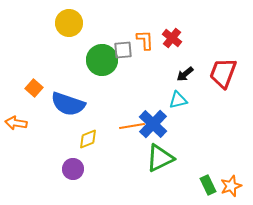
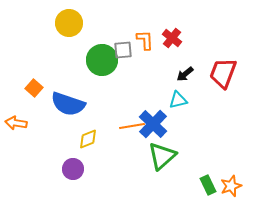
green triangle: moved 2 px right, 2 px up; rotated 16 degrees counterclockwise
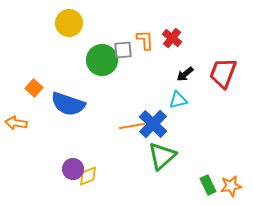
yellow diamond: moved 37 px down
orange star: rotated 10 degrees clockwise
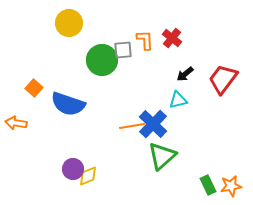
red trapezoid: moved 6 px down; rotated 16 degrees clockwise
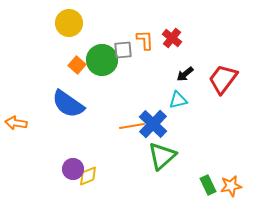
orange square: moved 43 px right, 23 px up
blue semicircle: rotated 16 degrees clockwise
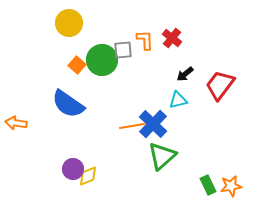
red trapezoid: moved 3 px left, 6 px down
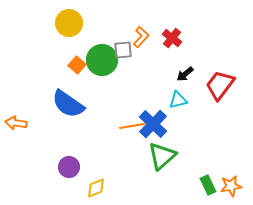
orange L-shape: moved 4 px left, 3 px up; rotated 45 degrees clockwise
purple circle: moved 4 px left, 2 px up
yellow diamond: moved 8 px right, 12 px down
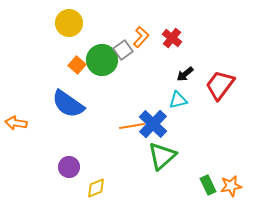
gray square: rotated 30 degrees counterclockwise
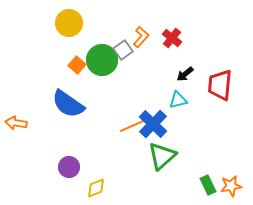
red trapezoid: rotated 32 degrees counterclockwise
orange line: rotated 15 degrees counterclockwise
